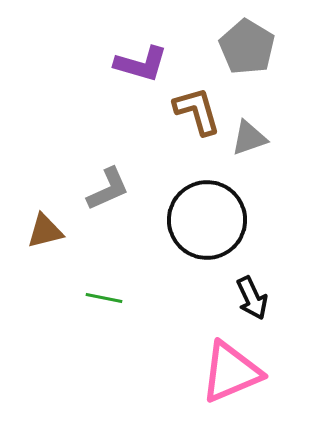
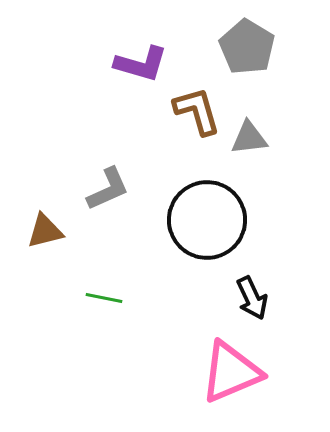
gray triangle: rotated 12 degrees clockwise
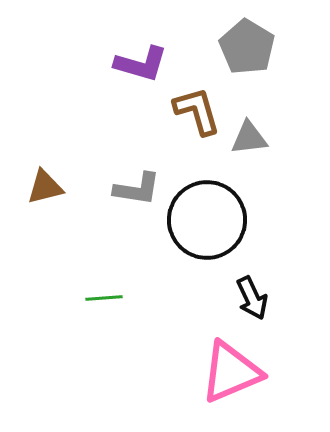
gray L-shape: moved 29 px right; rotated 33 degrees clockwise
brown triangle: moved 44 px up
green line: rotated 15 degrees counterclockwise
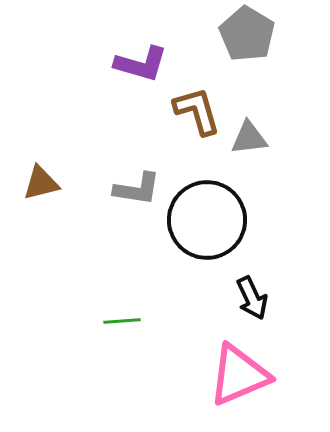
gray pentagon: moved 13 px up
brown triangle: moved 4 px left, 4 px up
green line: moved 18 px right, 23 px down
pink triangle: moved 8 px right, 3 px down
